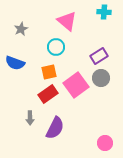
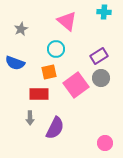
cyan circle: moved 2 px down
red rectangle: moved 9 px left; rotated 36 degrees clockwise
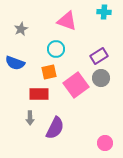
pink triangle: rotated 20 degrees counterclockwise
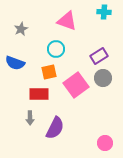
gray circle: moved 2 px right
